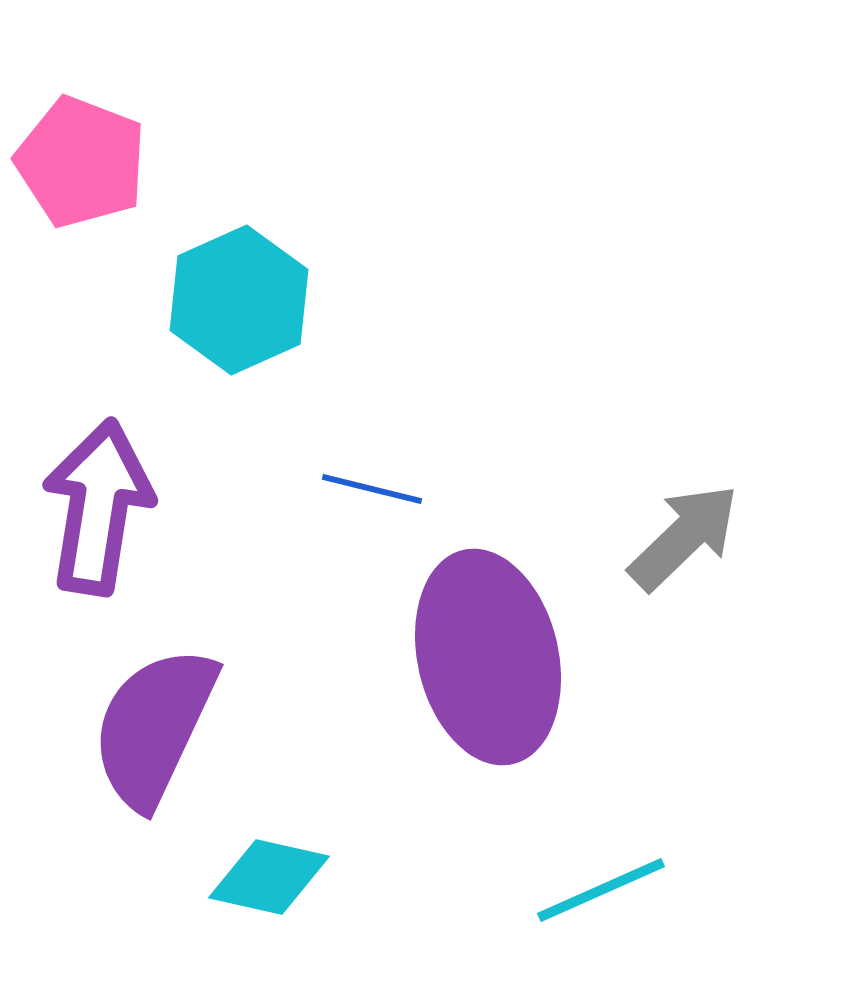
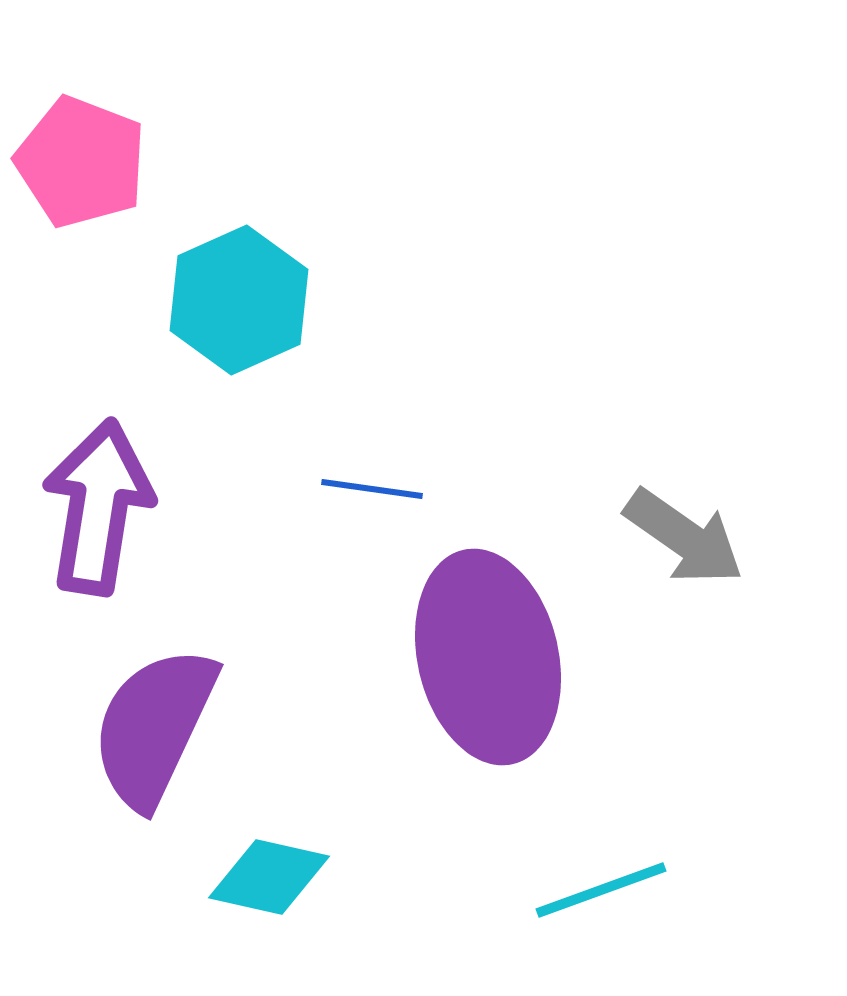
blue line: rotated 6 degrees counterclockwise
gray arrow: rotated 79 degrees clockwise
cyan line: rotated 4 degrees clockwise
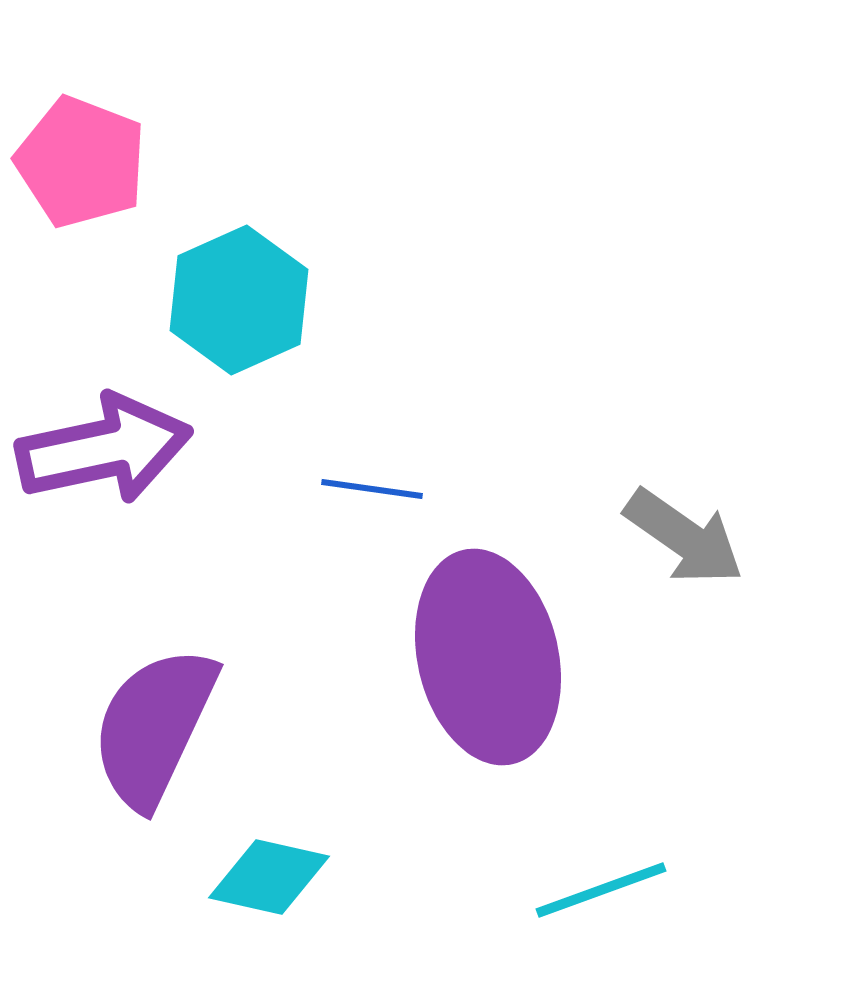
purple arrow: moved 6 px right, 58 px up; rotated 69 degrees clockwise
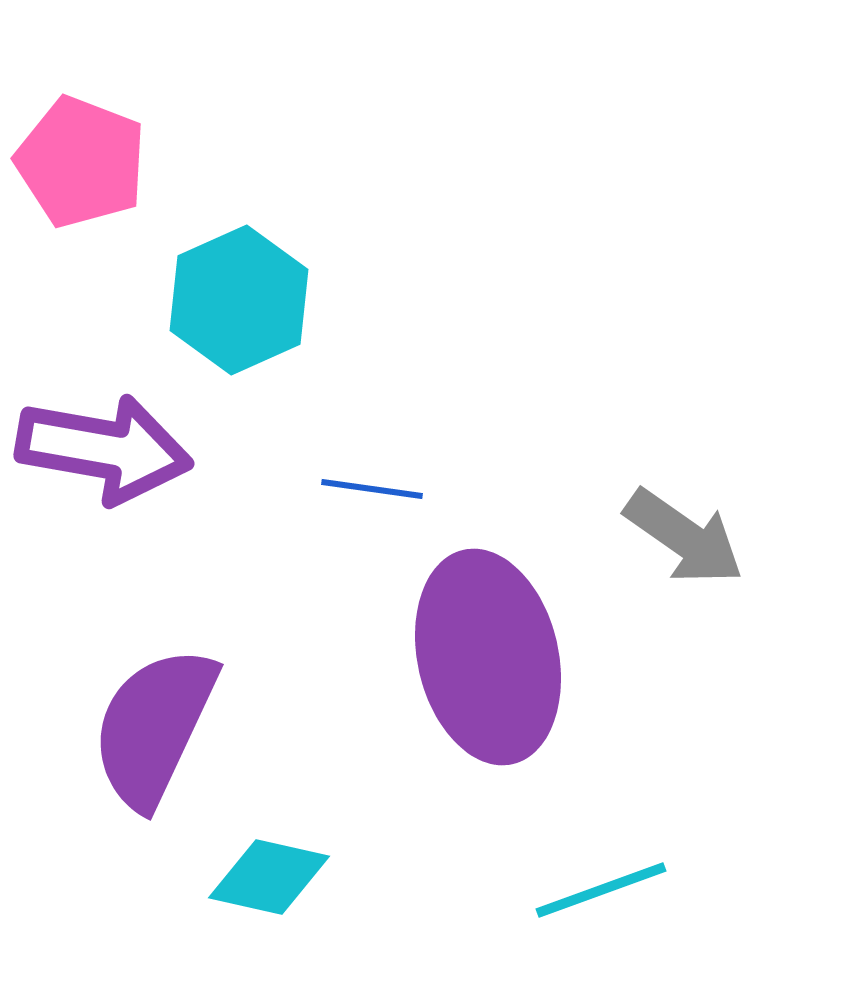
purple arrow: rotated 22 degrees clockwise
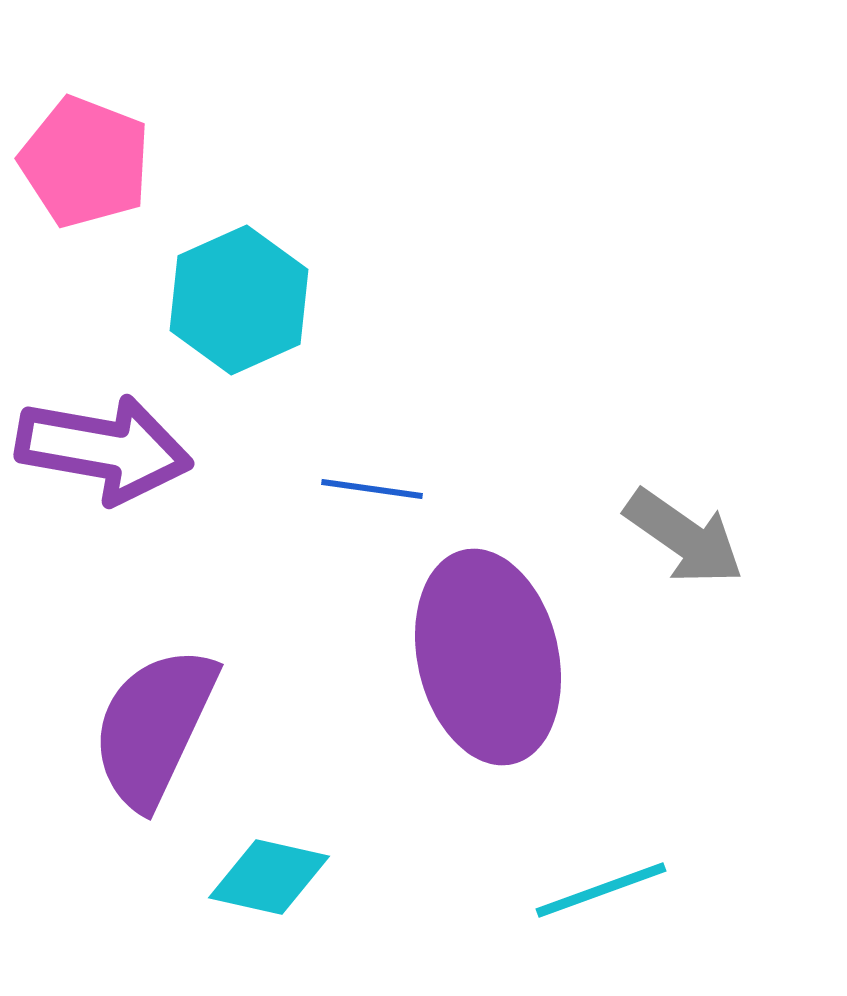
pink pentagon: moved 4 px right
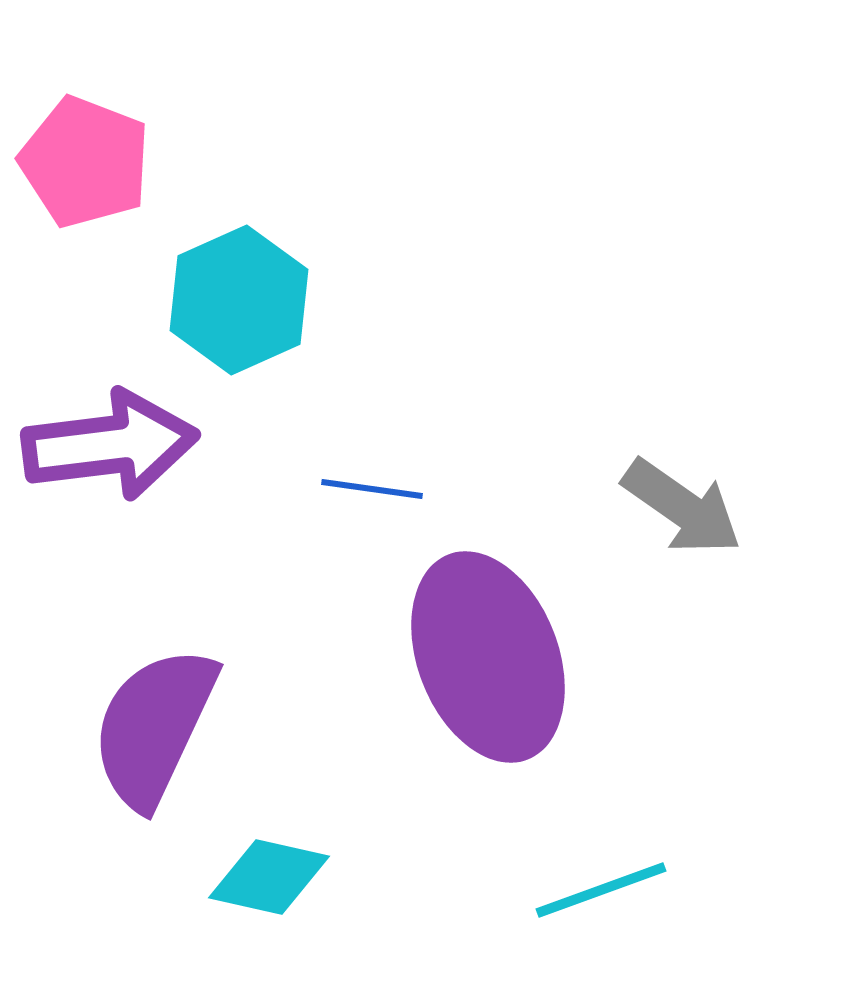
purple arrow: moved 6 px right, 4 px up; rotated 17 degrees counterclockwise
gray arrow: moved 2 px left, 30 px up
purple ellipse: rotated 8 degrees counterclockwise
